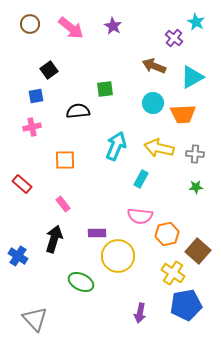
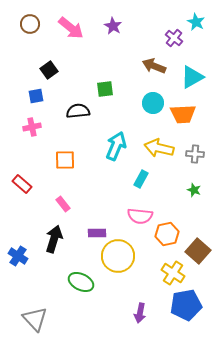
green star: moved 2 px left, 3 px down; rotated 24 degrees clockwise
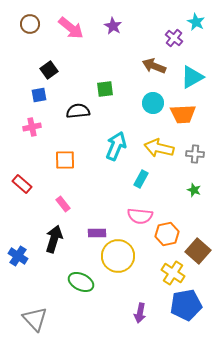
blue square: moved 3 px right, 1 px up
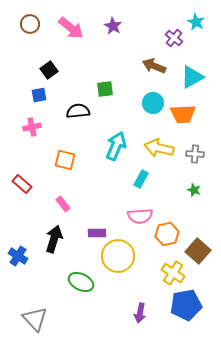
orange square: rotated 15 degrees clockwise
pink semicircle: rotated 10 degrees counterclockwise
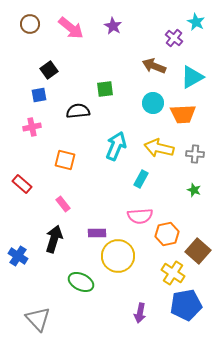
gray triangle: moved 3 px right
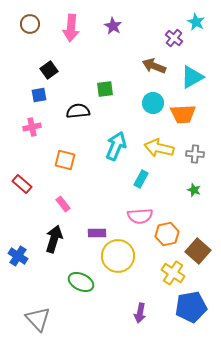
pink arrow: rotated 56 degrees clockwise
blue pentagon: moved 5 px right, 2 px down
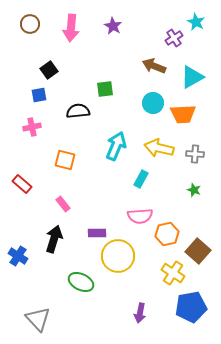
purple cross: rotated 18 degrees clockwise
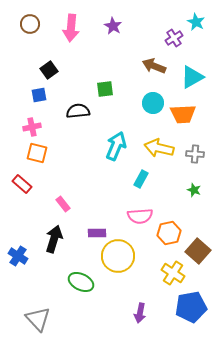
orange square: moved 28 px left, 7 px up
orange hexagon: moved 2 px right, 1 px up
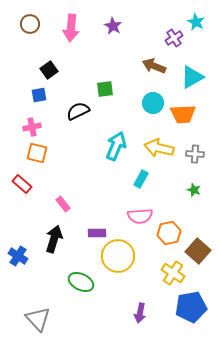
black semicircle: rotated 20 degrees counterclockwise
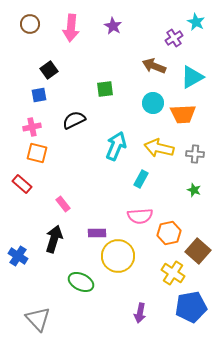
black semicircle: moved 4 px left, 9 px down
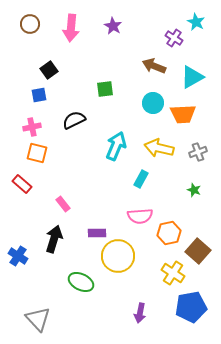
purple cross: rotated 24 degrees counterclockwise
gray cross: moved 3 px right, 2 px up; rotated 24 degrees counterclockwise
